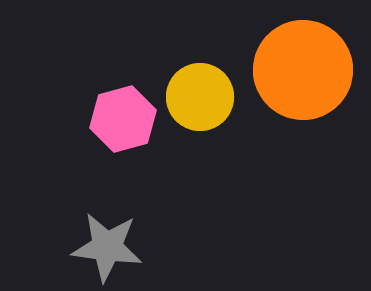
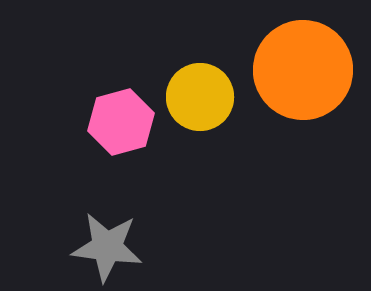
pink hexagon: moved 2 px left, 3 px down
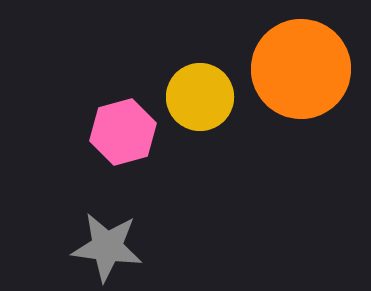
orange circle: moved 2 px left, 1 px up
pink hexagon: moved 2 px right, 10 px down
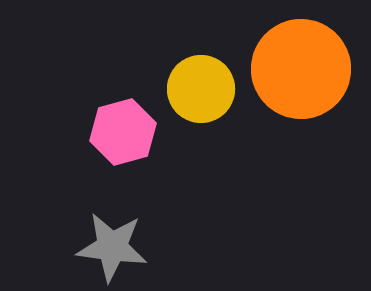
yellow circle: moved 1 px right, 8 px up
gray star: moved 5 px right
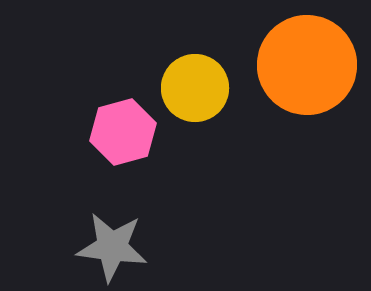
orange circle: moved 6 px right, 4 px up
yellow circle: moved 6 px left, 1 px up
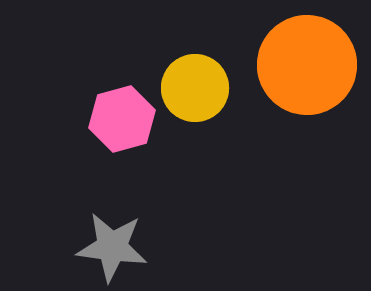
pink hexagon: moved 1 px left, 13 px up
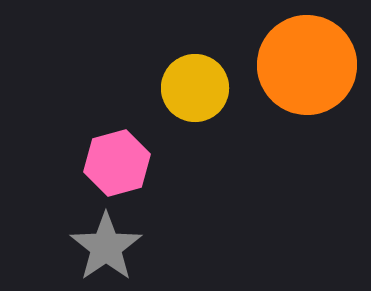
pink hexagon: moved 5 px left, 44 px down
gray star: moved 6 px left; rotated 30 degrees clockwise
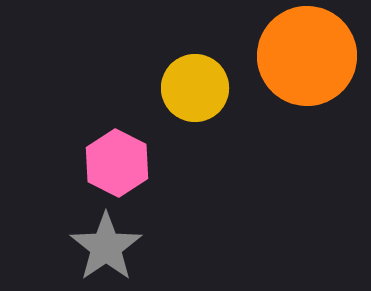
orange circle: moved 9 px up
pink hexagon: rotated 18 degrees counterclockwise
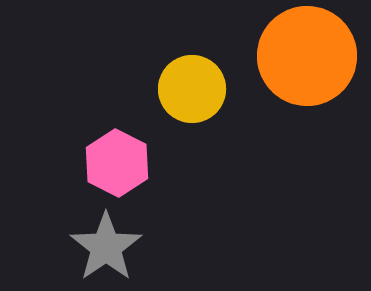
yellow circle: moved 3 px left, 1 px down
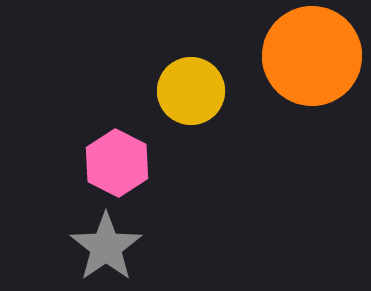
orange circle: moved 5 px right
yellow circle: moved 1 px left, 2 px down
